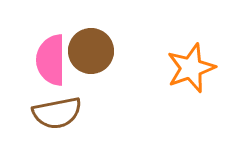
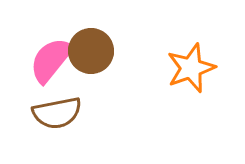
pink semicircle: rotated 39 degrees clockwise
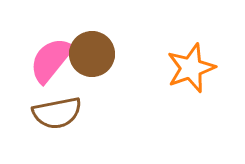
brown circle: moved 1 px right, 3 px down
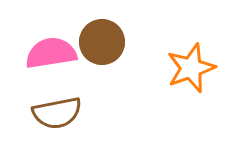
brown circle: moved 10 px right, 12 px up
pink semicircle: moved 7 px up; rotated 42 degrees clockwise
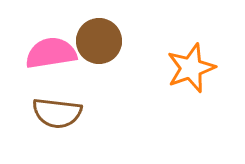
brown circle: moved 3 px left, 1 px up
brown semicircle: rotated 18 degrees clockwise
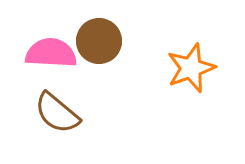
pink semicircle: rotated 12 degrees clockwise
brown semicircle: rotated 33 degrees clockwise
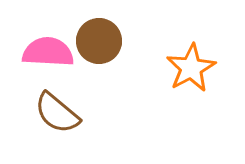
pink semicircle: moved 3 px left, 1 px up
orange star: rotated 9 degrees counterclockwise
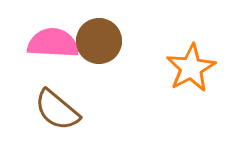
pink semicircle: moved 5 px right, 9 px up
brown semicircle: moved 3 px up
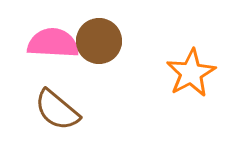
orange star: moved 5 px down
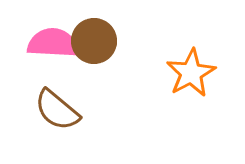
brown circle: moved 5 px left
